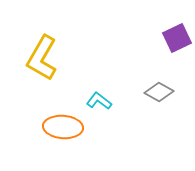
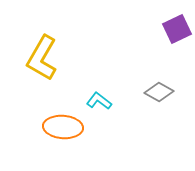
purple square: moved 9 px up
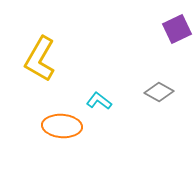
yellow L-shape: moved 2 px left, 1 px down
orange ellipse: moved 1 px left, 1 px up
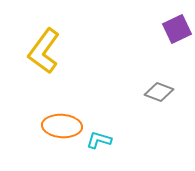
yellow L-shape: moved 4 px right, 8 px up; rotated 6 degrees clockwise
gray diamond: rotated 8 degrees counterclockwise
cyan L-shape: moved 39 px down; rotated 20 degrees counterclockwise
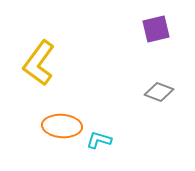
purple square: moved 21 px left; rotated 12 degrees clockwise
yellow L-shape: moved 5 px left, 12 px down
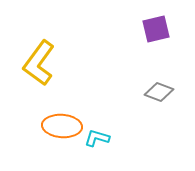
cyan L-shape: moved 2 px left, 2 px up
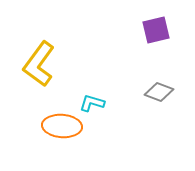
purple square: moved 1 px down
yellow L-shape: moved 1 px down
cyan L-shape: moved 5 px left, 35 px up
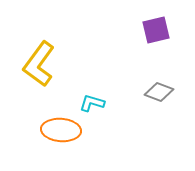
orange ellipse: moved 1 px left, 4 px down
